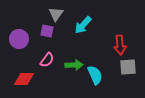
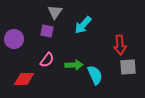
gray triangle: moved 1 px left, 2 px up
purple circle: moved 5 px left
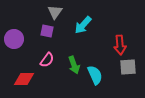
green arrow: rotated 72 degrees clockwise
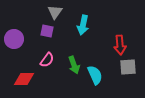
cyan arrow: rotated 30 degrees counterclockwise
